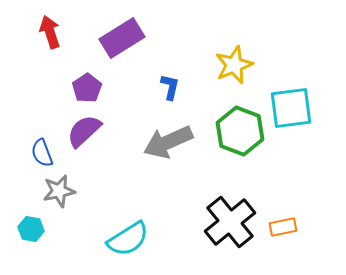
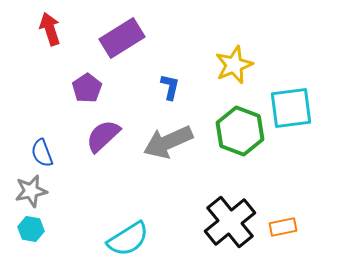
red arrow: moved 3 px up
purple semicircle: moved 19 px right, 5 px down
gray star: moved 28 px left
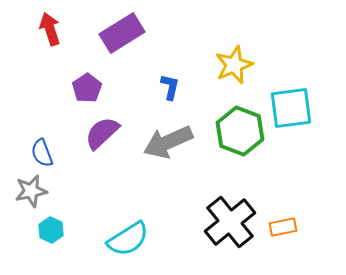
purple rectangle: moved 5 px up
purple semicircle: moved 1 px left, 3 px up
cyan hexagon: moved 20 px right, 1 px down; rotated 15 degrees clockwise
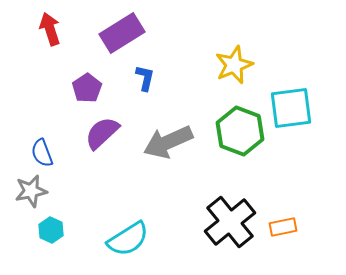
blue L-shape: moved 25 px left, 9 px up
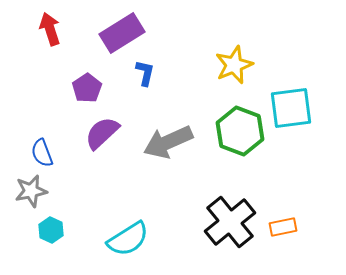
blue L-shape: moved 5 px up
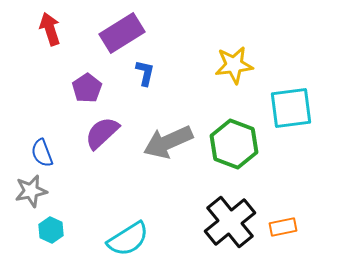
yellow star: rotated 15 degrees clockwise
green hexagon: moved 6 px left, 13 px down
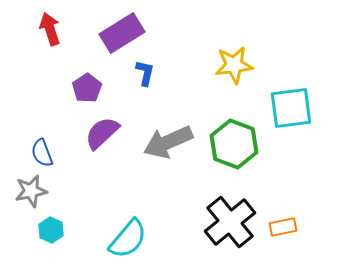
cyan semicircle: rotated 18 degrees counterclockwise
